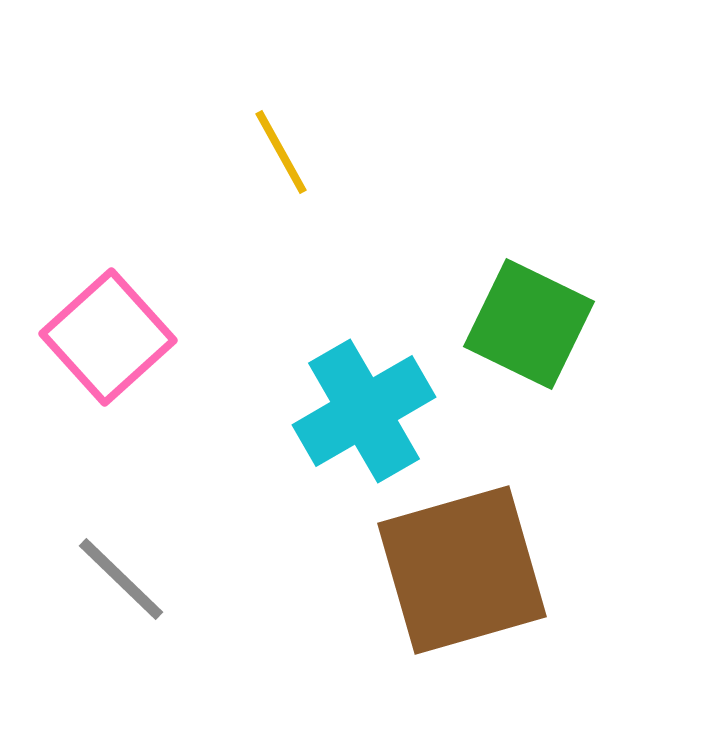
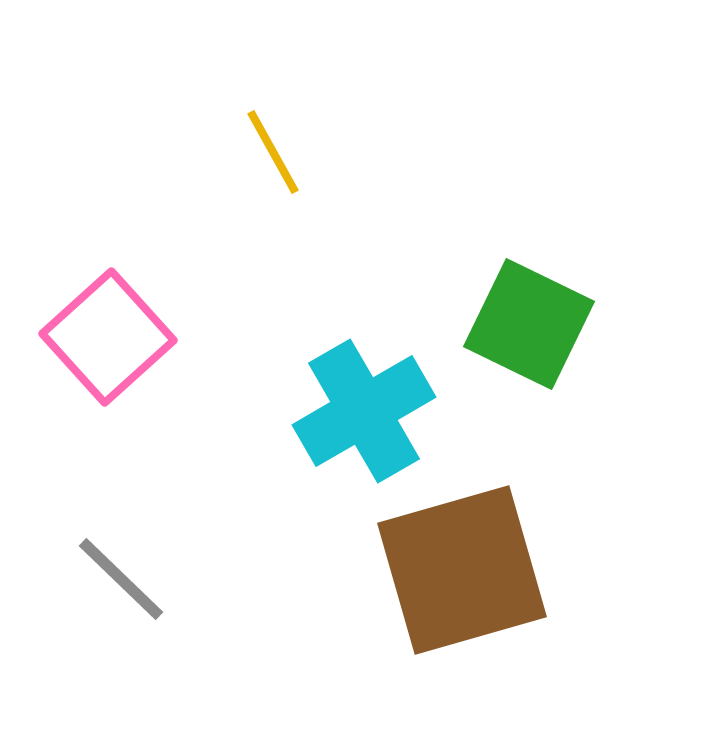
yellow line: moved 8 px left
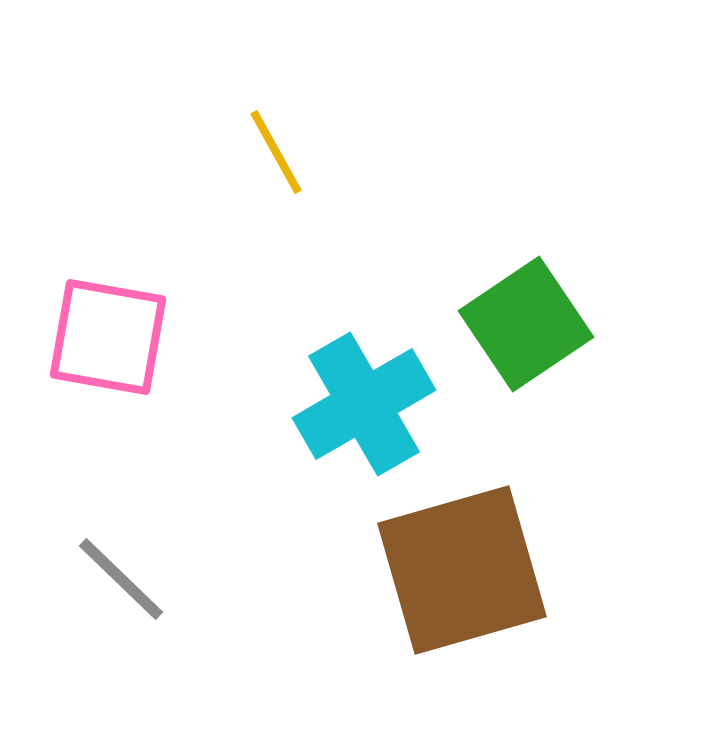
yellow line: moved 3 px right
green square: moved 3 px left; rotated 30 degrees clockwise
pink square: rotated 38 degrees counterclockwise
cyan cross: moved 7 px up
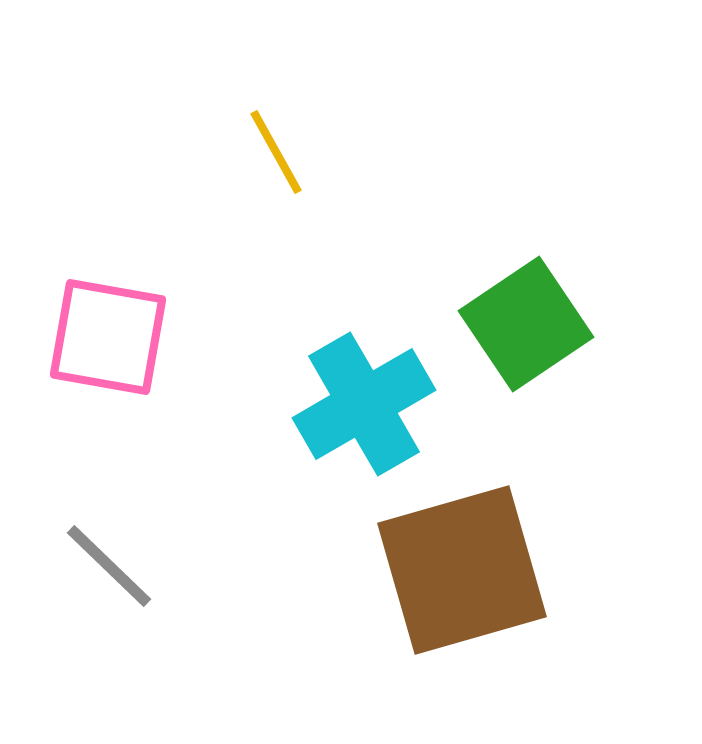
gray line: moved 12 px left, 13 px up
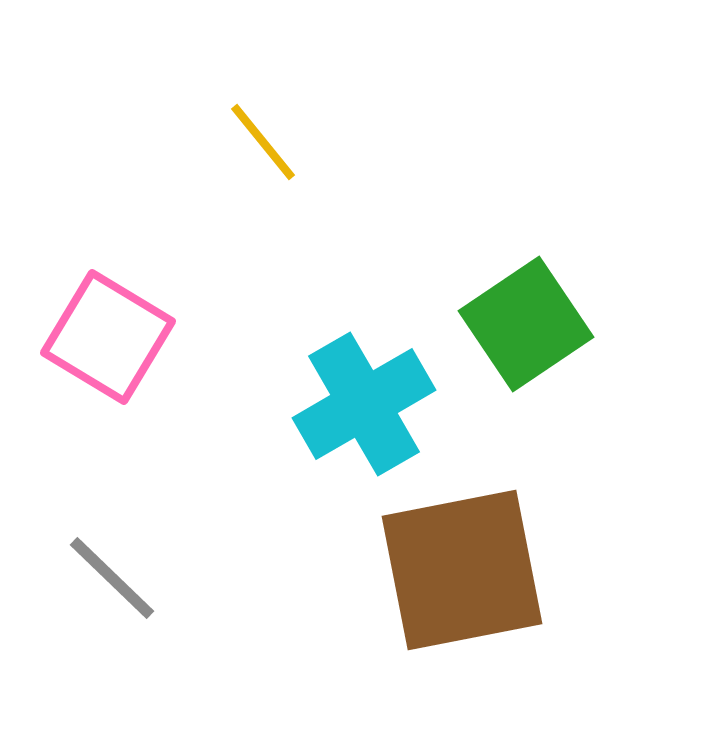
yellow line: moved 13 px left, 10 px up; rotated 10 degrees counterclockwise
pink square: rotated 21 degrees clockwise
gray line: moved 3 px right, 12 px down
brown square: rotated 5 degrees clockwise
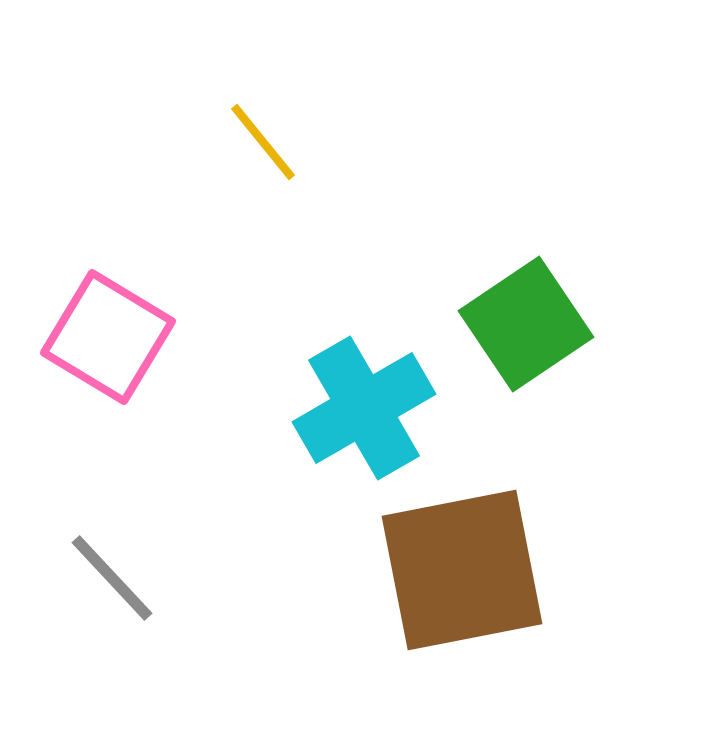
cyan cross: moved 4 px down
gray line: rotated 3 degrees clockwise
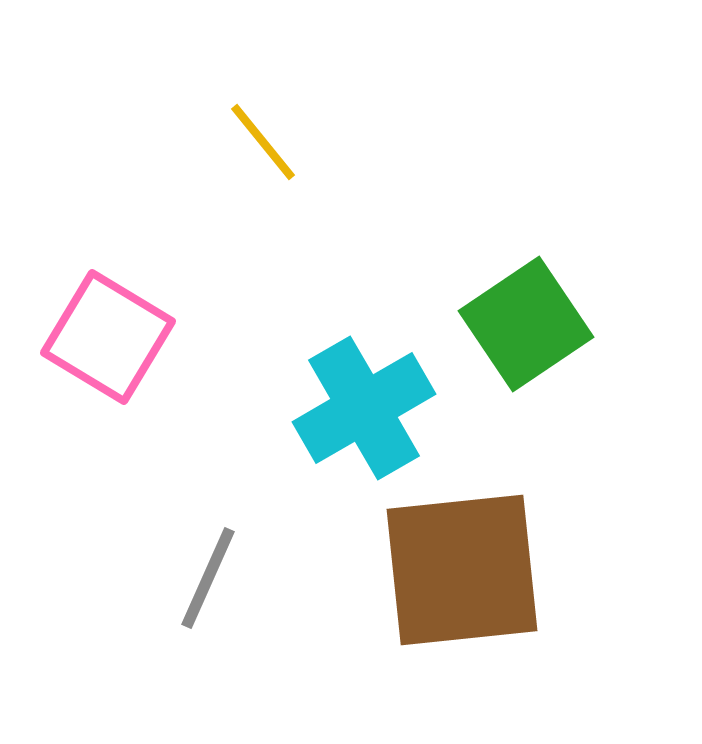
brown square: rotated 5 degrees clockwise
gray line: moved 96 px right; rotated 67 degrees clockwise
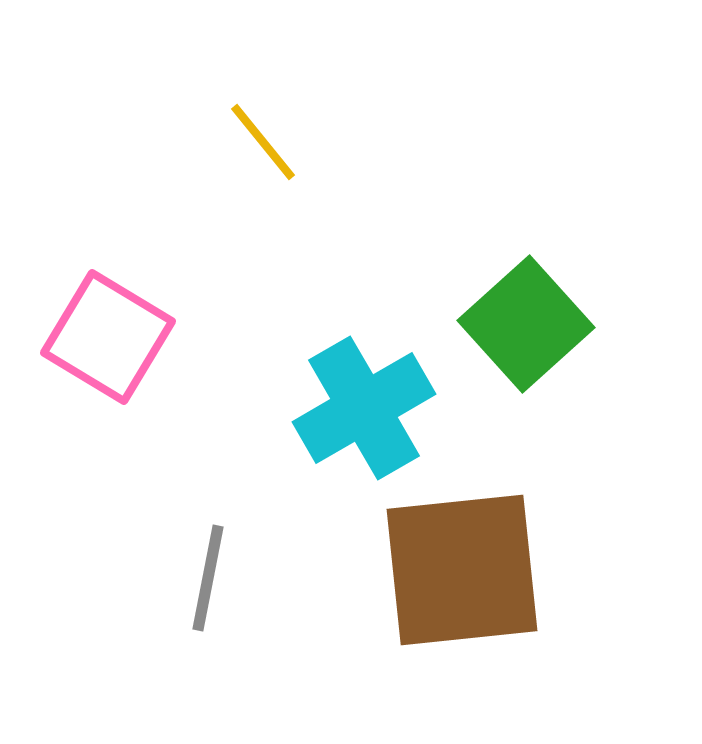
green square: rotated 8 degrees counterclockwise
gray line: rotated 13 degrees counterclockwise
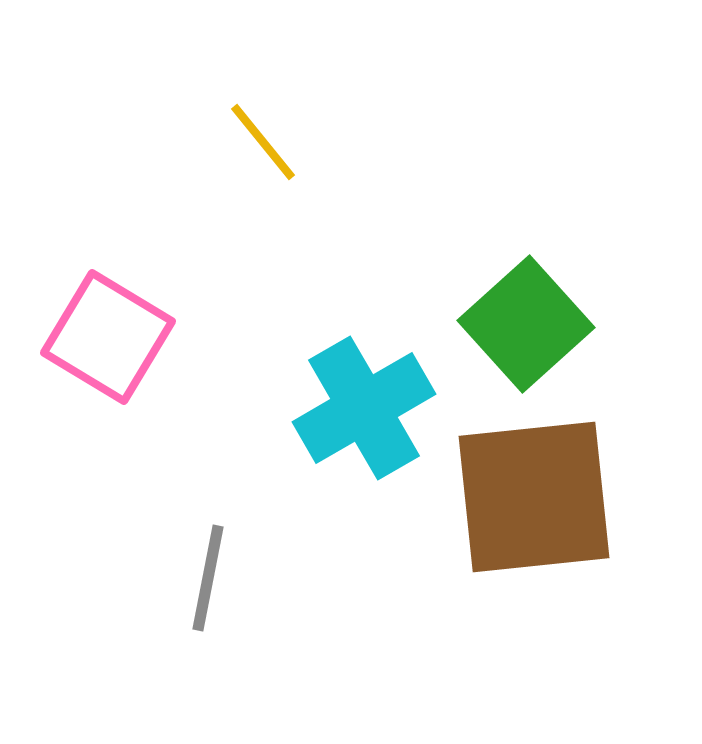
brown square: moved 72 px right, 73 px up
